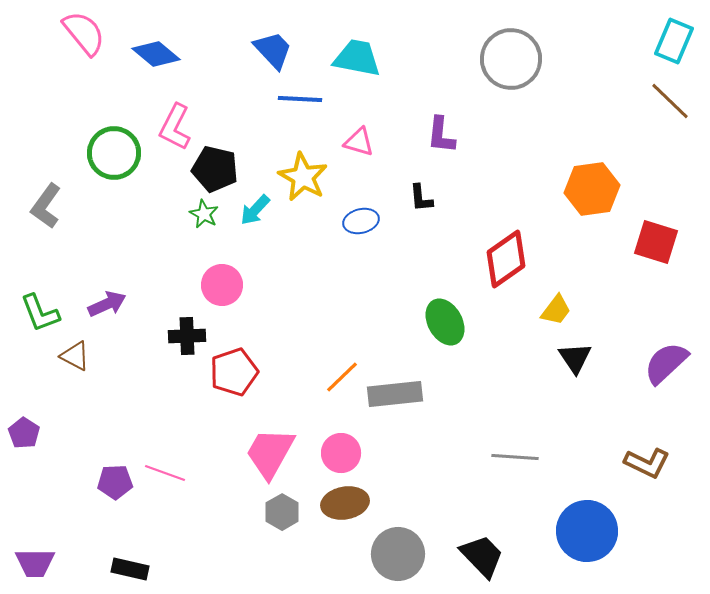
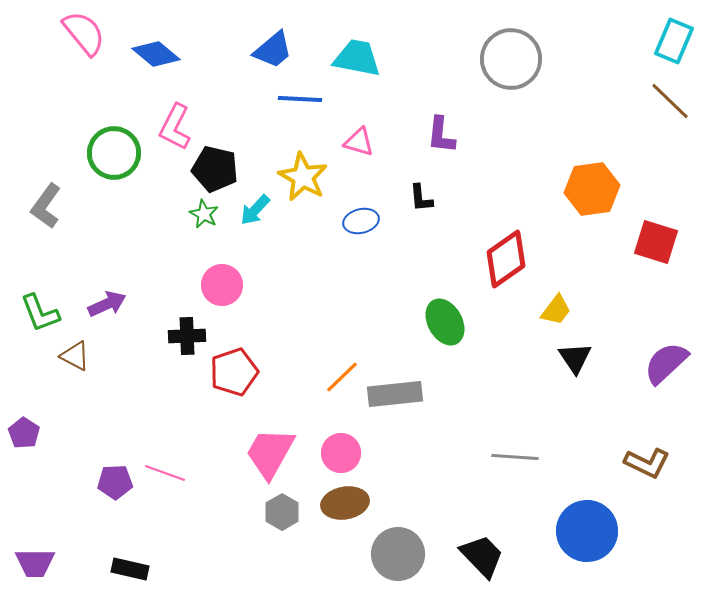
blue trapezoid at (273, 50): rotated 93 degrees clockwise
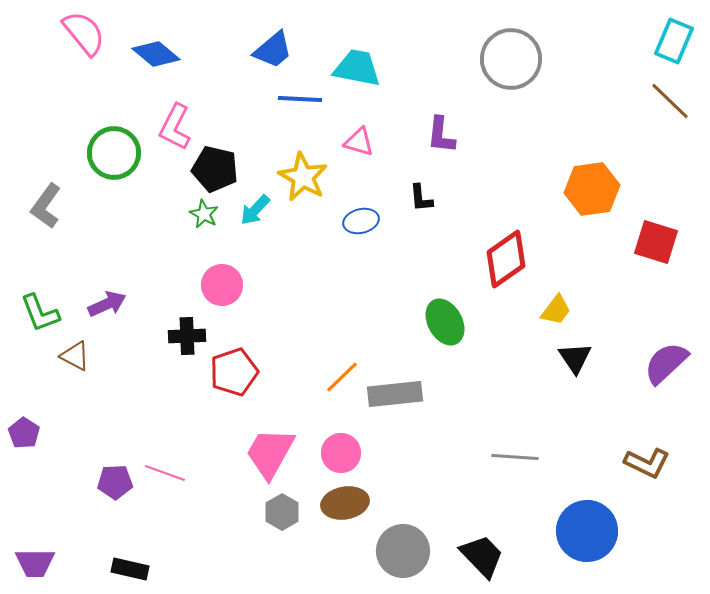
cyan trapezoid at (357, 58): moved 10 px down
gray circle at (398, 554): moved 5 px right, 3 px up
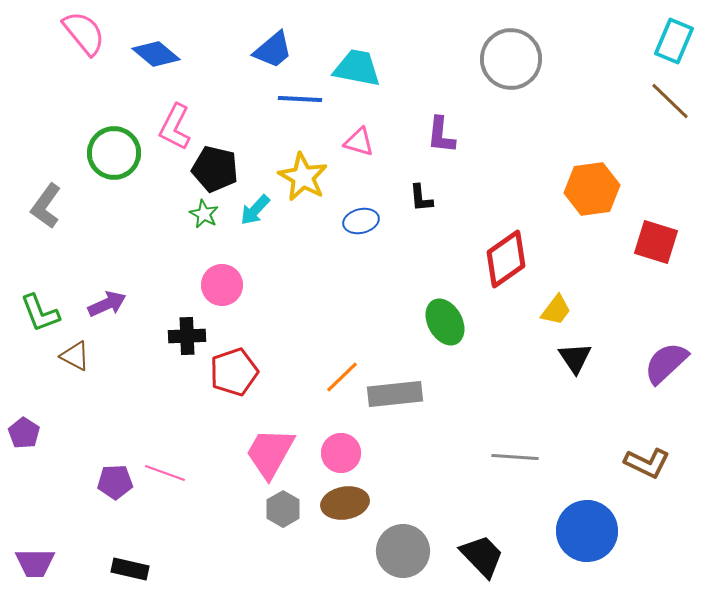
gray hexagon at (282, 512): moved 1 px right, 3 px up
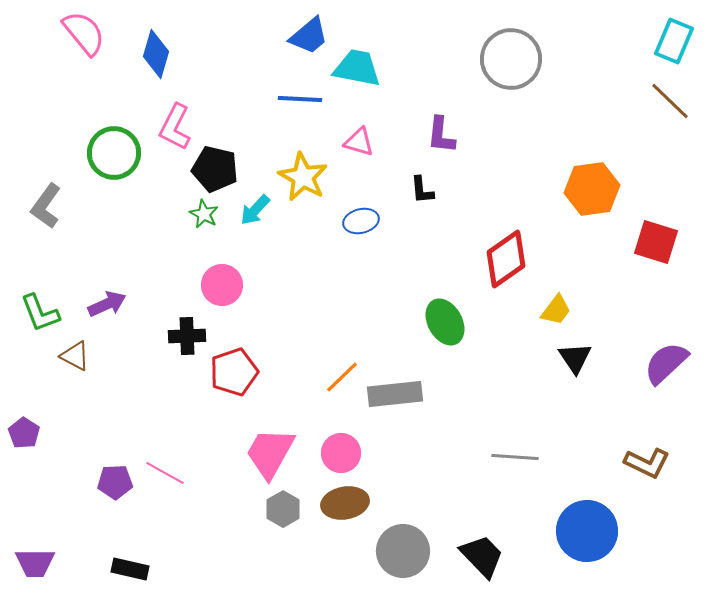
blue trapezoid at (273, 50): moved 36 px right, 14 px up
blue diamond at (156, 54): rotated 66 degrees clockwise
black L-shape at (421, 198): moved 1 px right, 8 px up
pink line at (165, 473): rotated 9 degrees clockwise
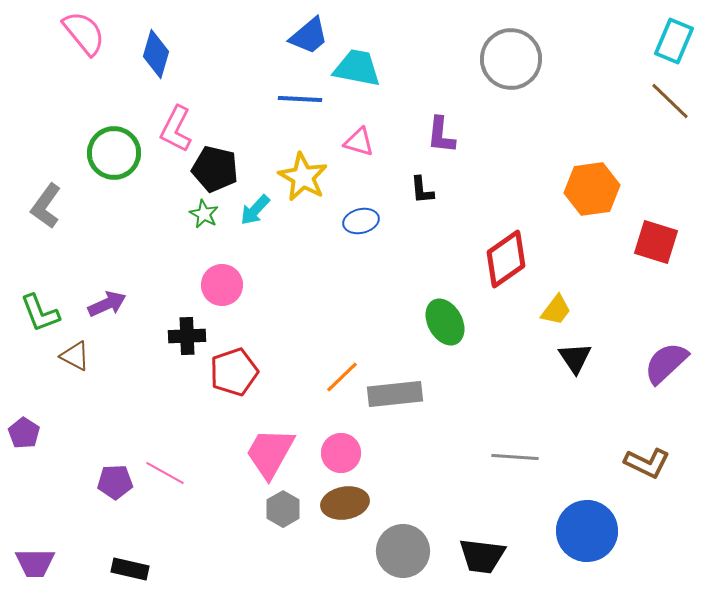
pink L-shape at (175, 127): moved 1 px right, 2 px down
black trapezoid at (482, 556): rotated 141 degrees clockwise
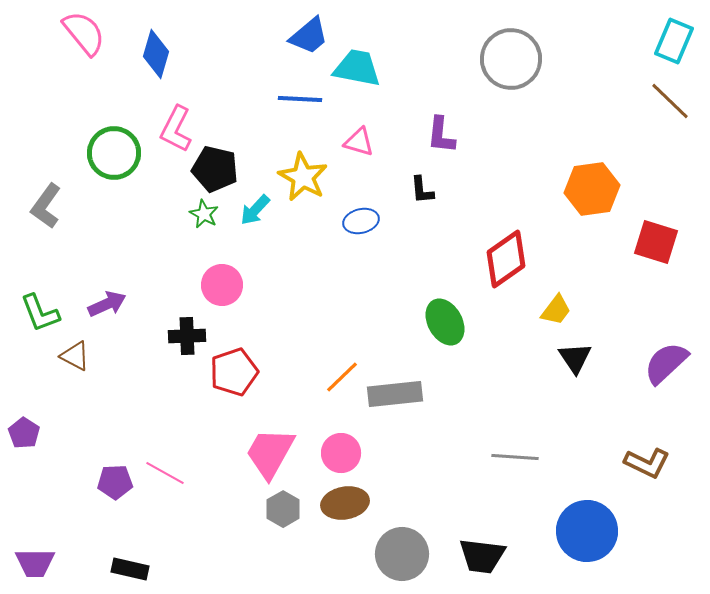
gray circle at (403, 551): moved 1 px left, 3 px down
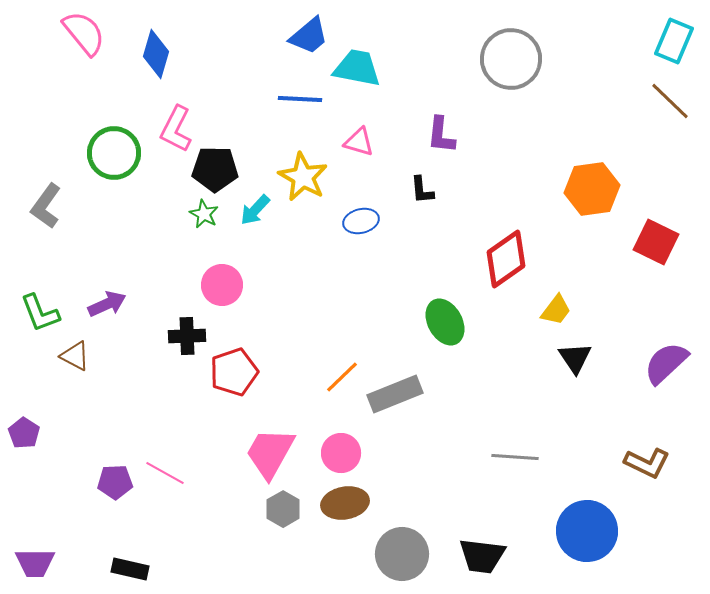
black pentagon at (215, 169): rotated 12 degrees counterclockwise
red square at (656, 242): rotated 9 degrees clockwise
gray rectangle at (395, 394): rotated 16 degrees counterclockwise
